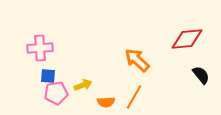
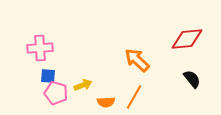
black semicircle: moved 9 px left, 4 px down
pink pentagon: rotated 25 degrees clockwise
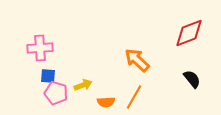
red diamond: moved 2 px right, 6 px up; rotated 16 degrees counterclockwise
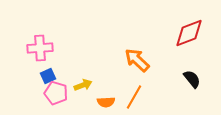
blue square: rotated 28 degrees counterclockwise
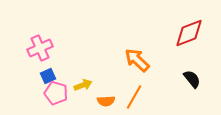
pink cross: rotated 20 degrees counterclockwise
orange semicircle: moved 1 px up
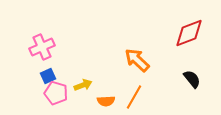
pink cross: moved 2 px right, 1 px up
